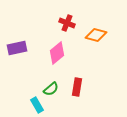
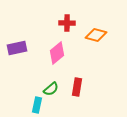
red cross: rotated 21 degrees counterclockwise
cyan rectangle: rotated 42 degrees clockwise
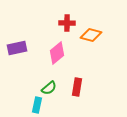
orange diamond: moved 5 px left
green semicircle: moved 2 px left, 1 px up
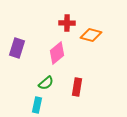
purple rectangle: rotated 60 degrees counterclockwise
green semicircle: moved 3 px left, 5 px up
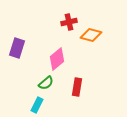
red cross: moved 2 px right, 1 px up; rotated 14 degrees counterclockwise
pink diamond: moved 6 px down
cyan rectangle: rotated 14 degrees clockwise
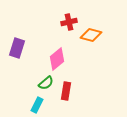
red rectangle: moved 11 px left, 4 px down
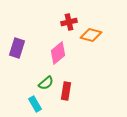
pink diamond: moved 1 px right, 6 px up
cyan rectangle: moved 2 px left, 1 px up; rotated 56 degrees counterclockwise
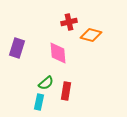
pink diamond: rotated 55 degrees counterclockwise
cyan rectangle: moved 4 px right, 2 px up; rotated 42 degrees clockwise
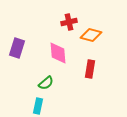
red rectangle: moved 24 px right, 22 px up
cyan rectangle: moved 1 px left, 4 px down
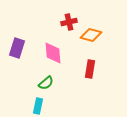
pink diamond: moved 5 px left
